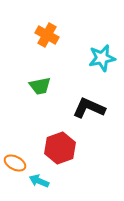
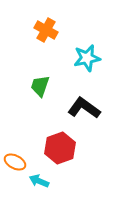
orange cross: moved 1 px left, 5 px up
cyan star: moved 15 px left
green trapezoid: rotated 120 degrees clockwise
black L-shape: moved 5 px left; rotated 12 degrees clockwise
orange ellipse: moved 1 px up
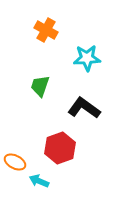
cyan star: rotated 8 degrees clockwise
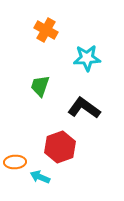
red hexagon: moved 1 px up
orange ellipse: rotated 30 degrees counterclockwise
cyan arrow: moved 1 px right, 4 px up
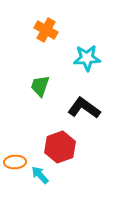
cyan arrow: moved 2 px up; rotated 24 degrees clockwise
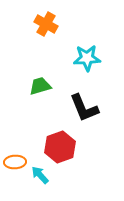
orange cross: moved 6 px up
green trapezoid: rotated 55 degrees clockwise
black L-shape: rotated 148 degrees counterclockwise
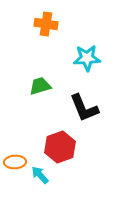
orange cross: rotated 20 degrees counterclockwise
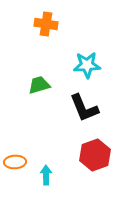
cyan star: moved 7 px down
green trapezoid: moved 1 px left, 1 px up
red hexagon: moved 35 px right, 8 px down
cyan arrow: moved 6 px right; rotated 42 degrees clockwise
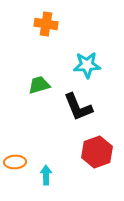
black L-shape: moved 6 px left, 1 px up
red hexagon: moved 2 px right, 3 px up
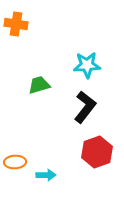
orange cross: moved 30 px left
black L-shape: moved 7 px right; rotated 120 degrees counterclockwise
cyan arrow: rotated 90 degrees clockwise
